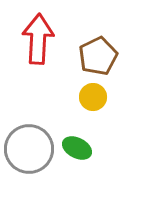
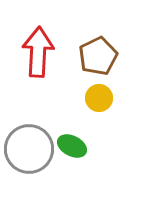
red arrow: moved 13 px down
yellow circle: moved 6 px right, 1 px down
green ellipse: moved 5 px left, 2 px up
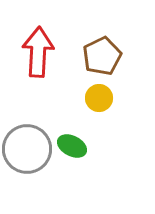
brown pentagon: moved 4 px right
gray circle: moved 2 px left
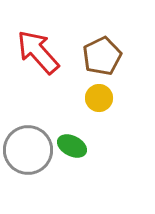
red arrow: rotated 45 degrees counterclockwise
gray circle: moved 1 px right, 1 px down
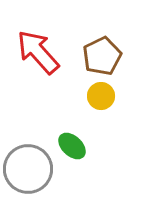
yellow circle: moved 2 px right, 2 px up
green ellipse: rotated 16 degrees clockwise
gray circle: moved 19 px down
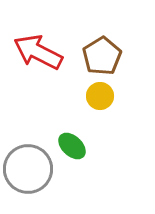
red arrow: rotated 21 degrees counterclockwise
brown pentagon: rotated 6 degrees counterclockwise
yellow circle: moved 1 px left
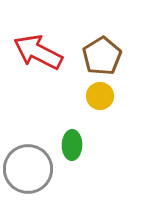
green ellipse: moved 1 px up; rotated 48 degrees clockwise
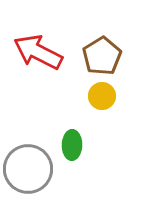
yellow circle: moved 2 px right
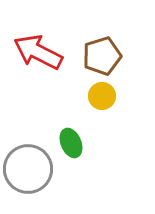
brown pentagon: rotated 15 degrees clockwise
green ellipse: moved 1 px left, 2 px up; rotated 24 degrees counterclockwise
